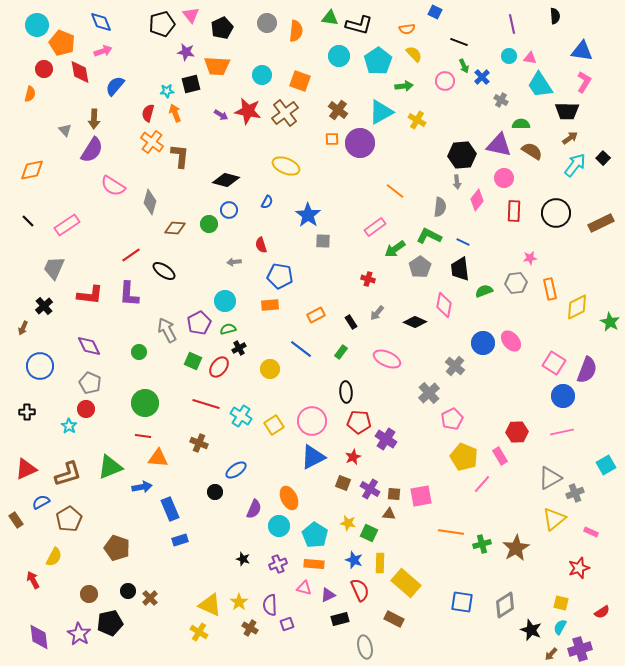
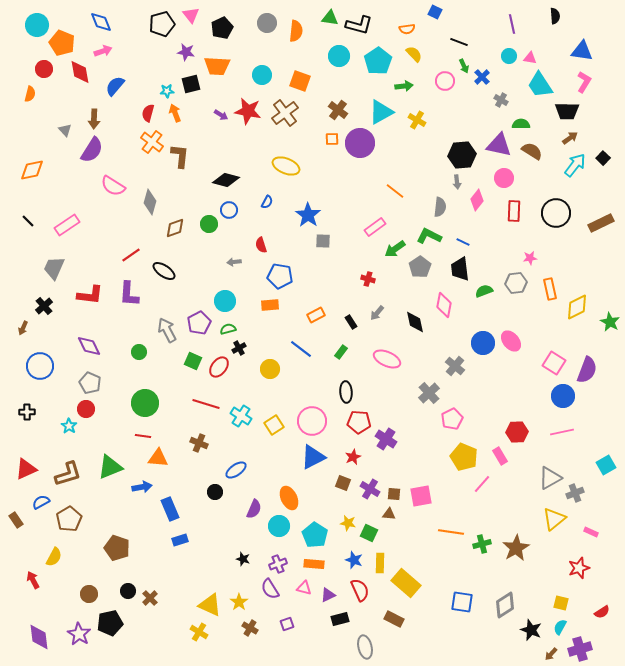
brown diamond at (175, 228): rotated 25 degrees counterclockwise
black diamond at (415, 322): rotated 55 degrees clockwise
purple semicircle at (270, 605): moved 16 px up; rotated 30 degrees counterclockwise
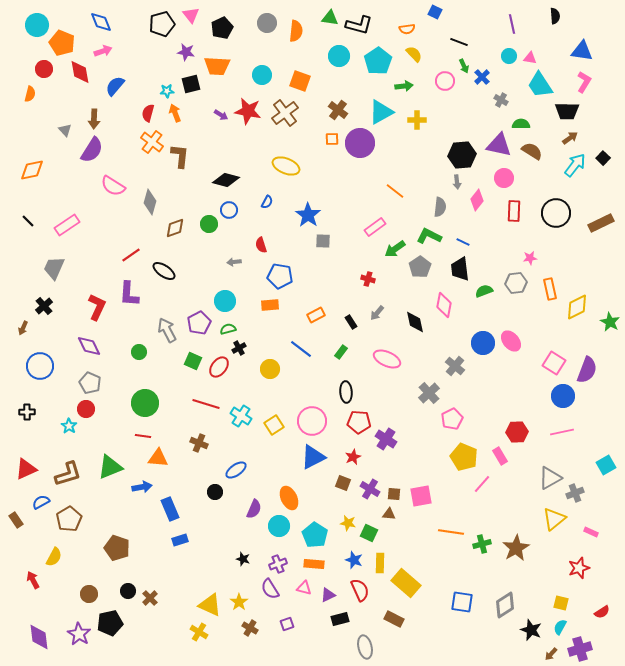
yellow cross at (417, 120): rotated 30 degrees counterclockwise
red L-shape at (90, 295): moved 7 px right, 12 px down; rotated 72 degrees counterclockwise
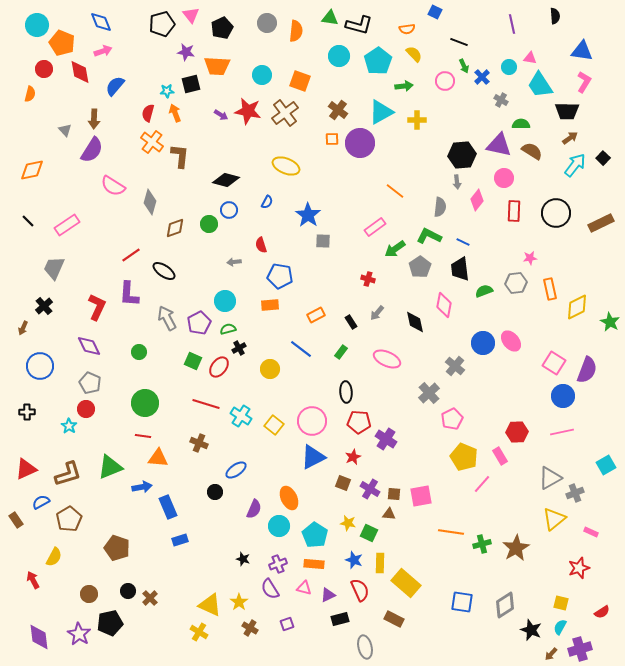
cyan circle at (509, 56): moved 11 px down
gray arrow at (167, 330): moved 12 px up
yellow square at (274, 425): rotated 18 degrees counterclockwise
blue rectangle at (170, 509): moved 2 px left, 2 px up
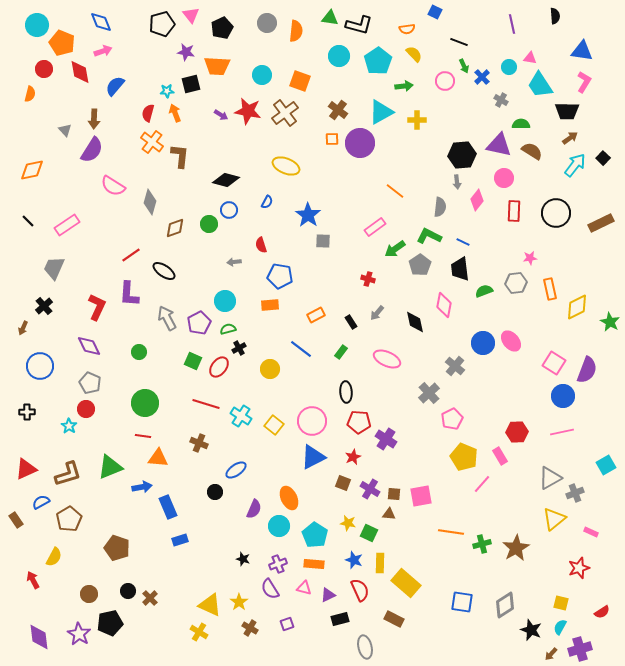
gray pentagon at (420, 267): moved 2 px up
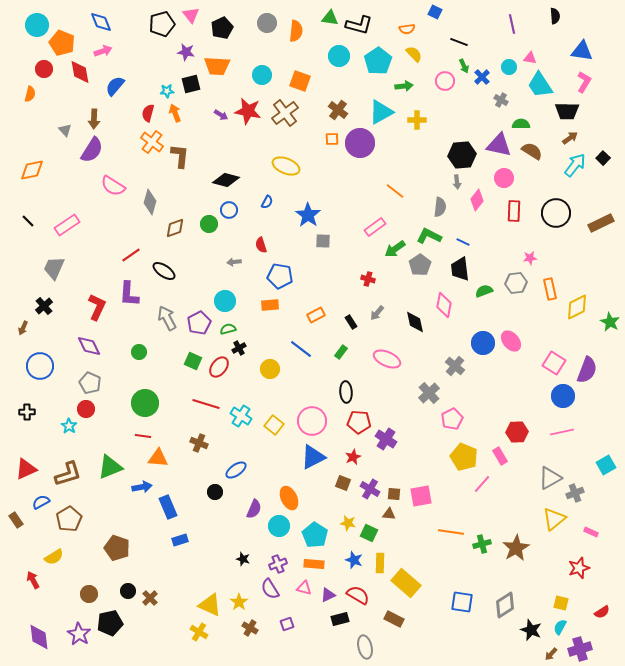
yellow semicircle at (54, 557): rotated 30 degrees clockwise
red semicircle at (360, 590): moved 2 px left, 5 px down; rotated 35 degrees counterclockwise
